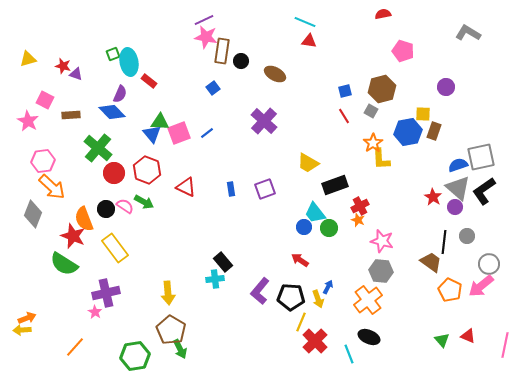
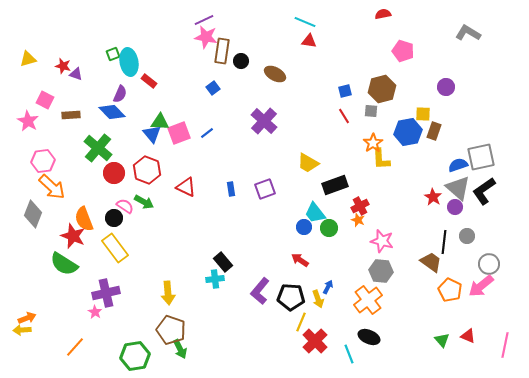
gray square at (371, 111): rotated 24 degrees counterclockwise
black circle at (106, 209): moved 8 px right, 9 px down
brown pentagon at (171, 330): rotated 12 degrees counterclockwise
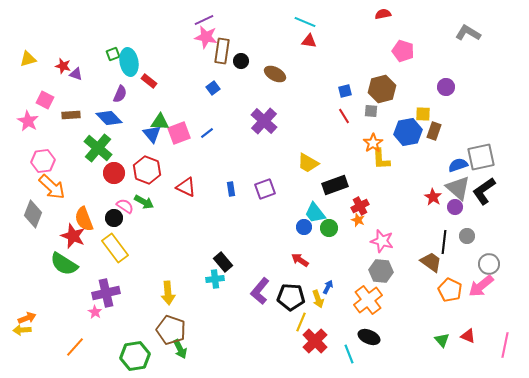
blue diamond at (112, 112): moved 3 px left, 6 px down
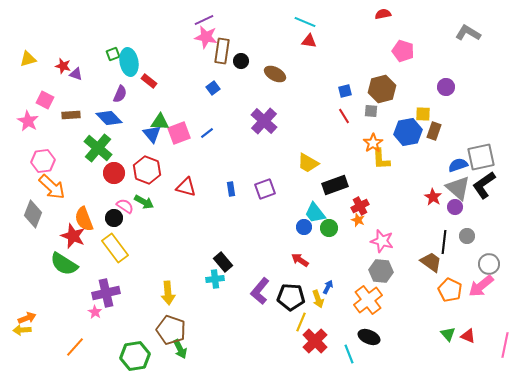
red triangle at (186, 187): rotated 10 degrees counterclockwise
black L-shape at (484, 191): moved 6 px up
green triangle at (442, 340): moved 6 px right, 6 px up
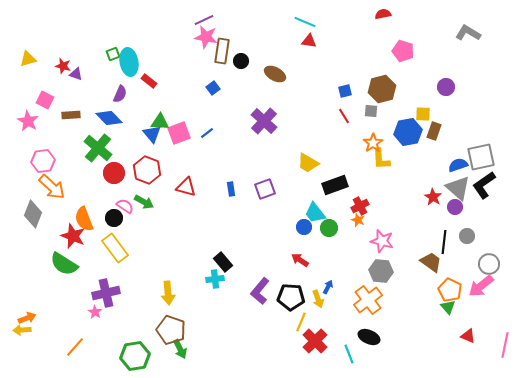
green triangle at (448, 334): moved 27 px up
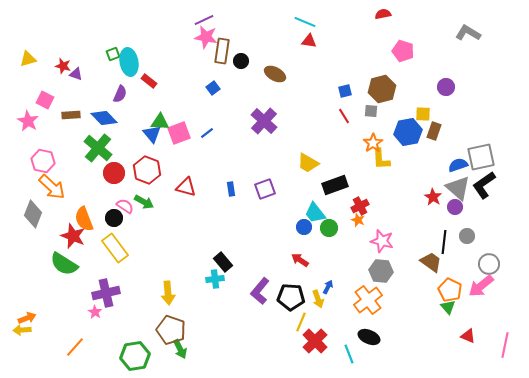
blue diamond at (109, 118): moved 5 px left
pink hexagon at (43, 161): rotated 20 degrees clockwise
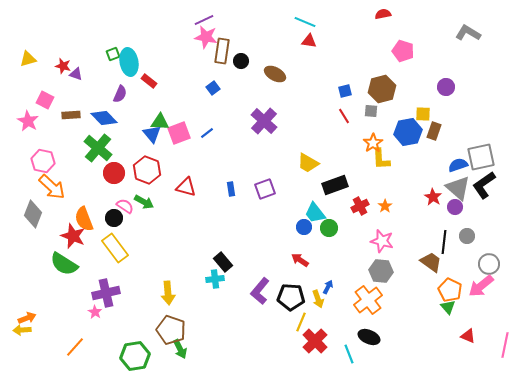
orange star at (358, 220): moved 27 px right, 14 px up; rotated 16 degrees clockwise
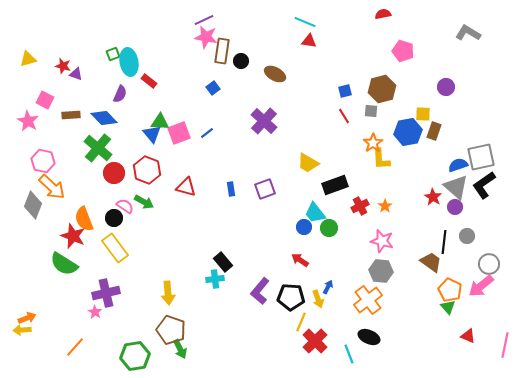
gray triangle at (458, 188): moved 2 px left, 1 px up
gray diamond at (33, 214): moved 9 px up
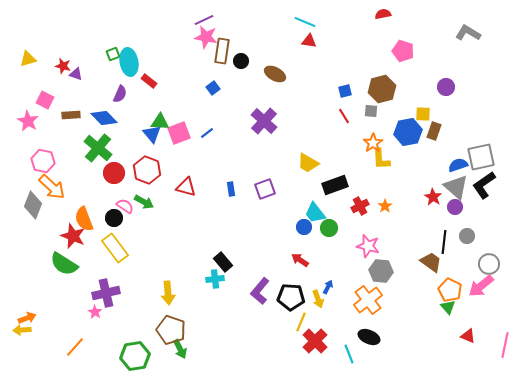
pink star at (382, 241): moved 14 px left, 5 px down
